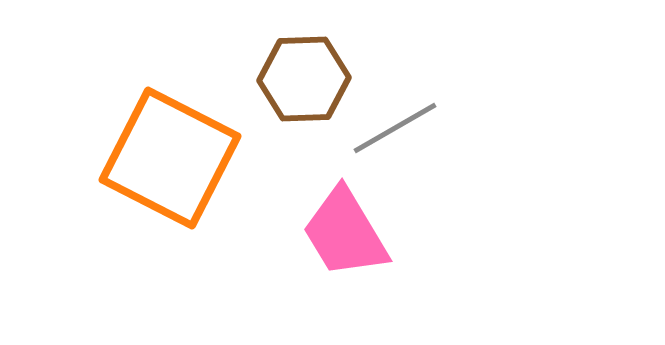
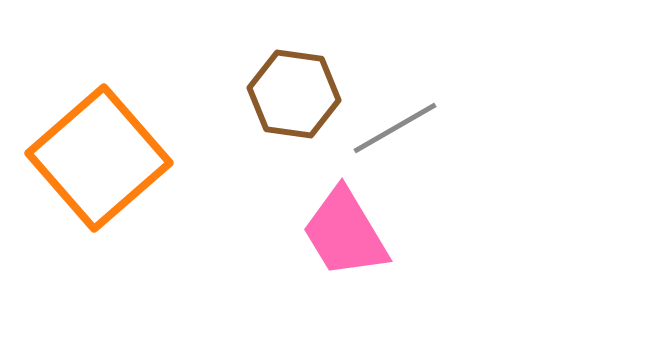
brown hexagon: moved 10 px left, 15 px down; rotated 10 degrees clockwise
orange square: moved 71 px left; rotated 22 degrees clockwise
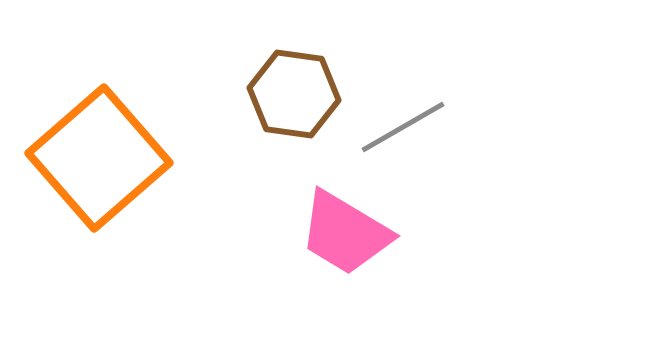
gray line: moved 8 px right, 1 px up
pink trapezoid: rotated 28 degrees counterclockwise
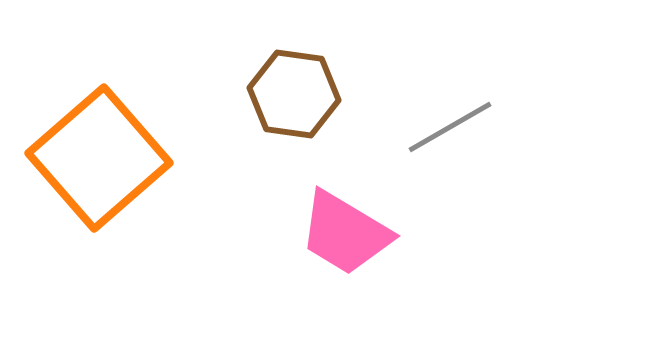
gray line: moved 47 px right
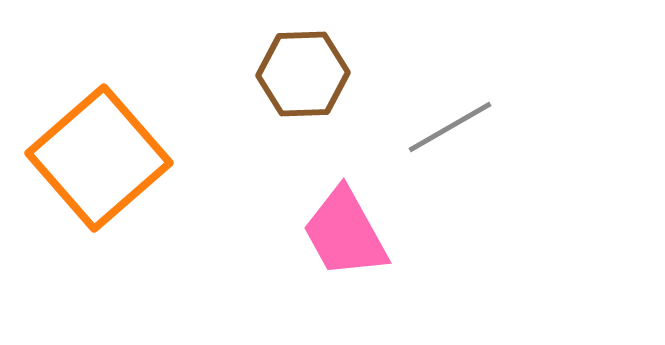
brown hexagon: moved 9 px right, 20 px up; rotated 10 degrees counterclockwise
pink trapezoid: rotated 30 degrees clockwise
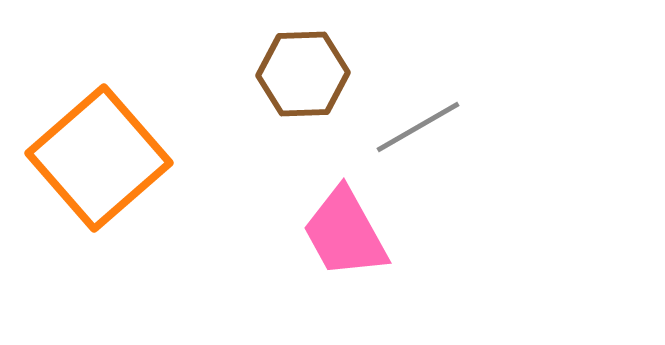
gray line: moved 32 px left
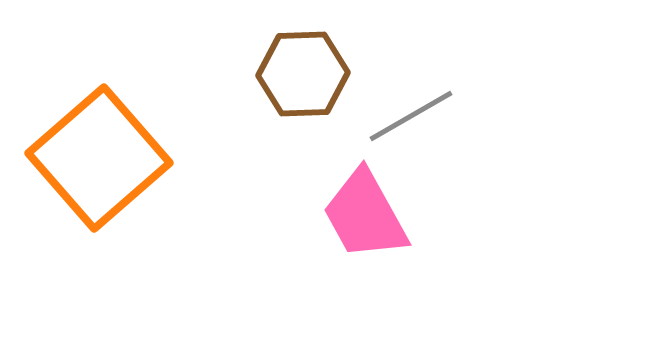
gray line: moved 7 px left, 11 px up
pink trapezoid: moved 20 px right, 18 px up
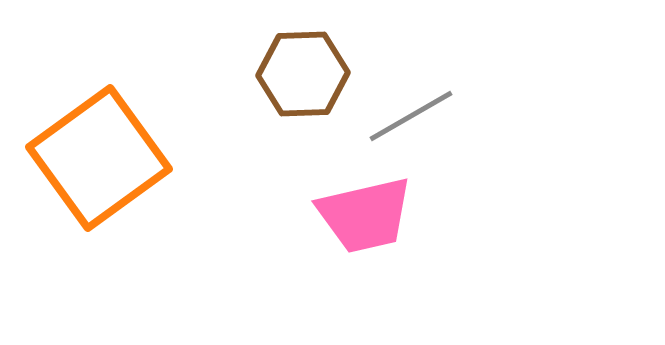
orange square: rotated 5 degrees clockwise
pink trapezoid: rotated 74 degrees counterclockwise
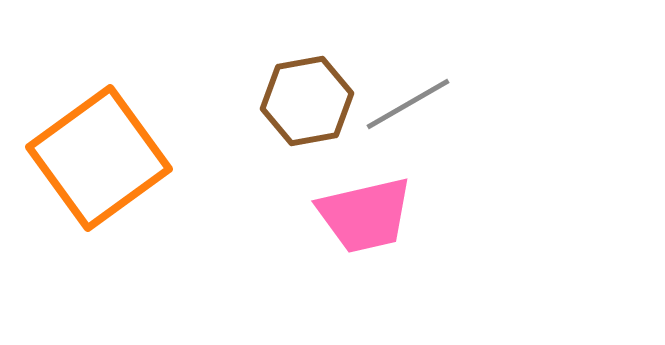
brown hexagon: moved 4 px right, 27 px down; rotated 8 degrees counterclockwise
gray line: moved 3 px left, 12 px up
